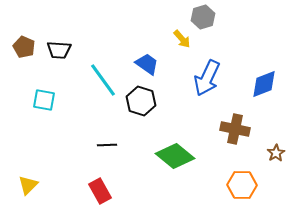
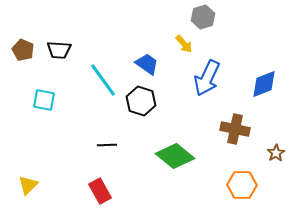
yellow arrow: moved 2 px right, 5 px down
brown pentagon: moved 1 px left, 3 px down
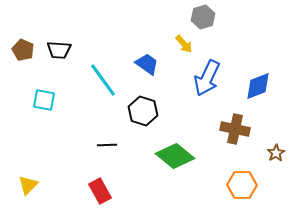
blue diamond: moved 6 px left, 2 px down
black hexagon: moved 2 px right, 10 px down
